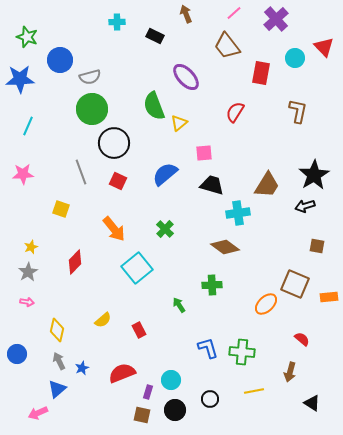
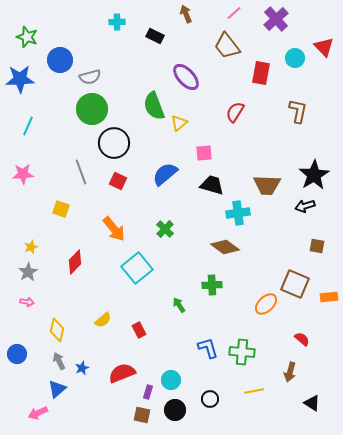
brown trapezoid at (267, 185): rotated 60 degrees clockwise
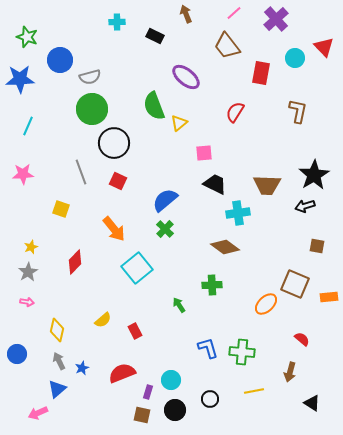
purple ellipse at (186, 77): rotated 8 degrees counterclockwise
blue semicircle at (165, 174): moved 26 px down
black trapezoid at (212, 185): moved 3 px right, 1 px up; rotated 10 degrees clockwise
red rectangle at (139, 330): moved 4 px left, 1 px down
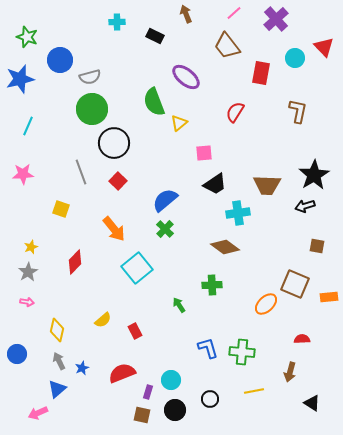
blue star at (20, 79): rotated 12 degrees counterclockwise
green semicircle at (154, 106): moved 4 px up
red square at (118, 181): rotated 18 degrees clockwise
black trapezoid at (215, 184): rotated 120 degrees clockwise
red semicircle at (302, 339): rotated 42 degrees counterclockwise
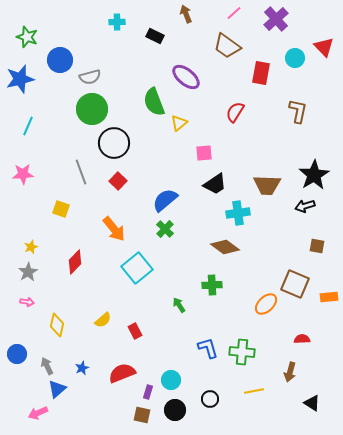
brown trapezoid at (227, 46): rotated 16 degrees counterclockwise
yellow diamond at (57, 330): moved 5 px up
gray arrow at (59, 361): moved 12 px left, 5 px down
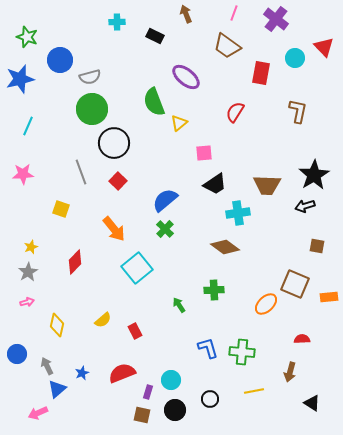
pink line at (234, 13): rotated 28 degrees counterclockwise
purple cross at (276, 19): rotated 10 degrees counterclockwise
green cross at (212, 285): moved 2 px right, 5 px down
pink arrow at (27, 302): rotated 24 degrees counterclockwise
blue star at (82, 368): moved 5 px down
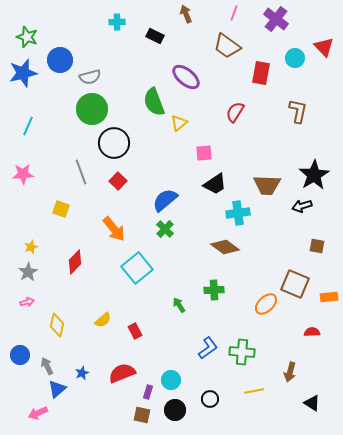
blue star at (20, 79): moved 3 px right, 6 px up
black arrow at (305, 206): moved 3 px left
red semicircle at (302, 339): moved 10 px right, 7 px up
blue L-shape at (208, 348): rotated 70 degrees clockwise
blue circle at (17, 354): moved 3 px right, 1 px down
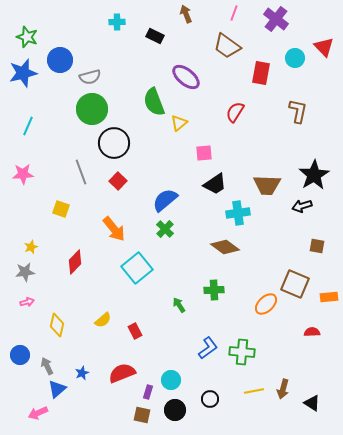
gray star at (28, 272): moved 3 px left; rotated 24 degrees clockwise
brown arrow at (290, 372): moved 7 px left, 17 px down
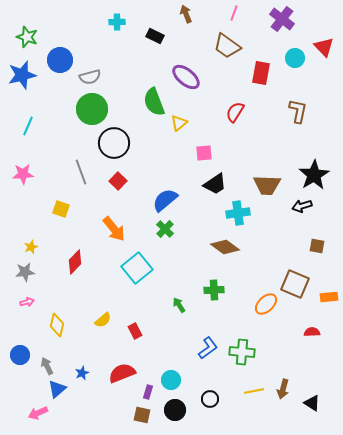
purple cross at (276, 19): moved 6 px right
blue star at (23, 73): moved 1 px left, 2 px down
